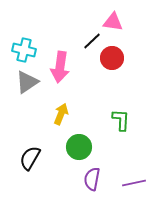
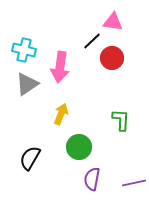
gray triangle: moved 2 px down
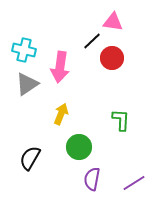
purple line: rotated 20 degrees counterclockwise
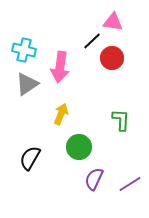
purple semicircle: moved 2 px right; rotated 15 degrees clockwise
purple line: moved 4 px left, 1 px down
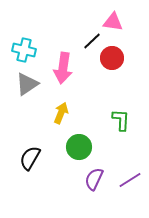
pink arrow: moved 3 px right, 1 px down
yellow arrow: moved 1 px up
purple line: moved 4 px up
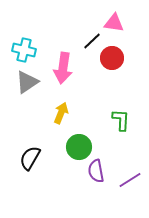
pink triangle: moved 1 px right, 1 px down
gray triangle: moved 2 px up
purple semicircle: moved 2 px right, 8 px up; rotated 35 degrees counterclockwise
